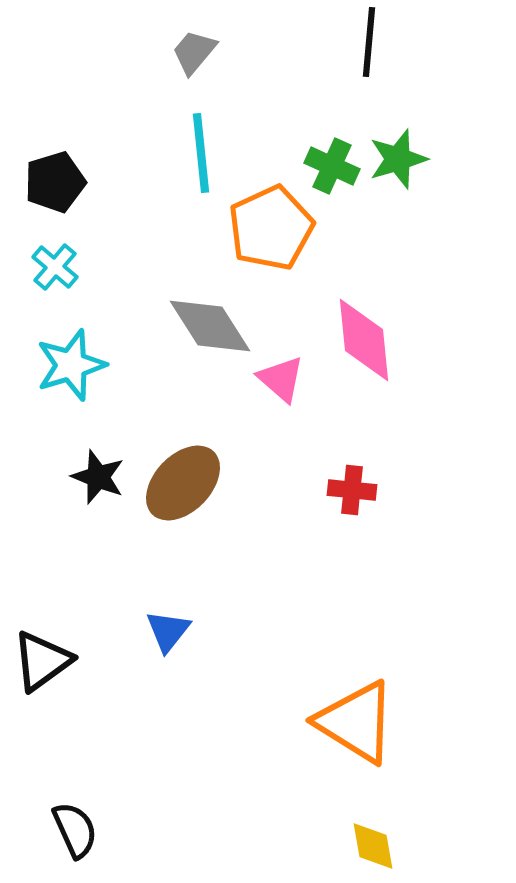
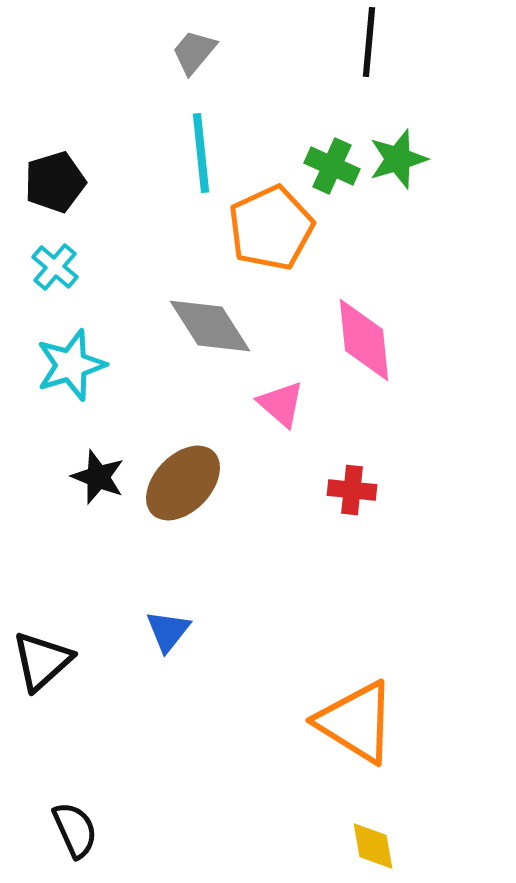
pink triangle: moved 25 px down
black triangle: rotated 6 degrees counterclockwise
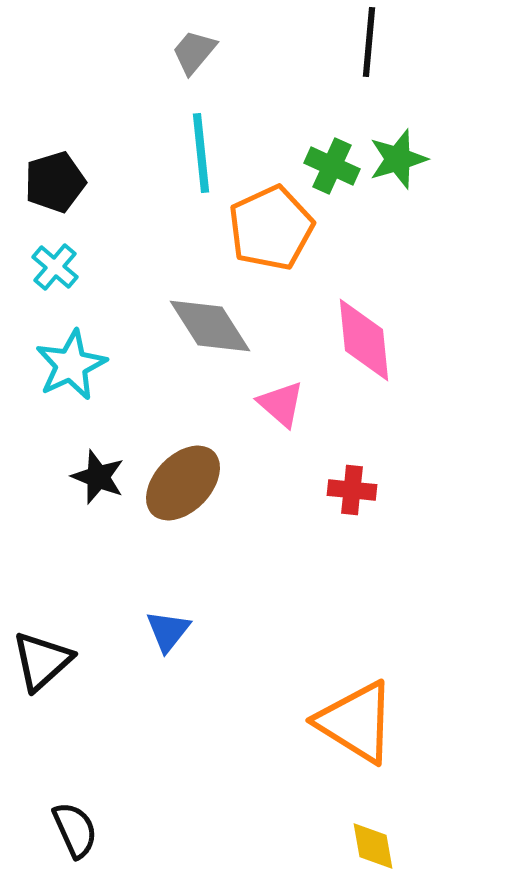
cyan star: rotated 8 degrees counterclockwise
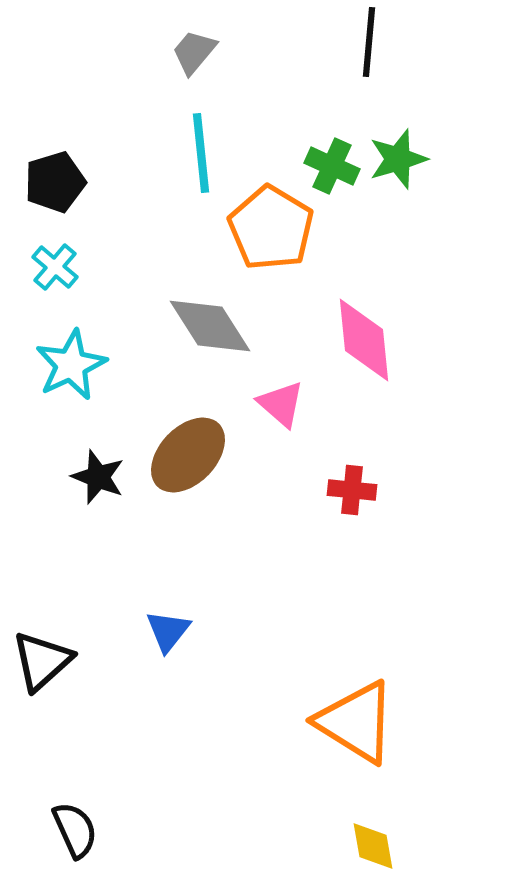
orange pentagon: rotated 16 degrees counterclockwise
brown ellipse: moved 5 px right, 28 px up
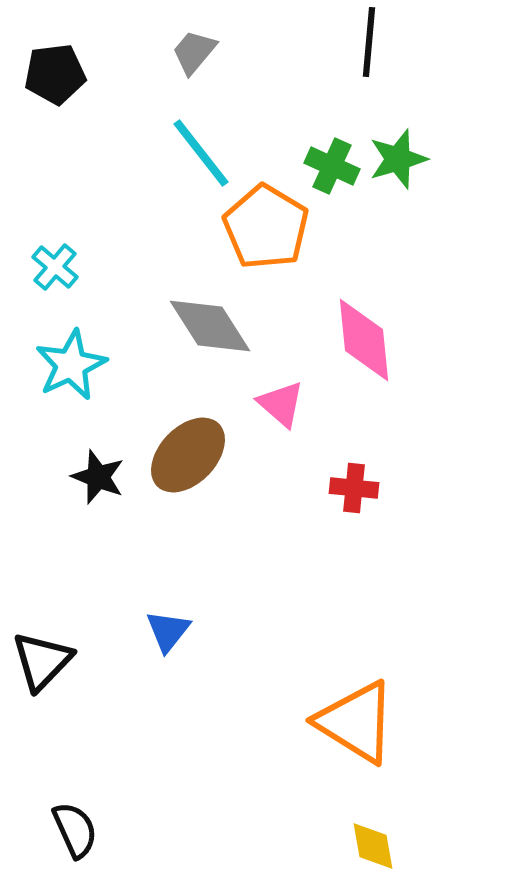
cyan line: rotated 32 degrees counterclockwise
black pentagon: moved 108 px up; rotated 10 degrees clockwise
orange pentagon: moved 5 px left, 1 px up
red cross: moved 2 px right, 2 px up
black triangle: rotated 4 degrees counterclockwise
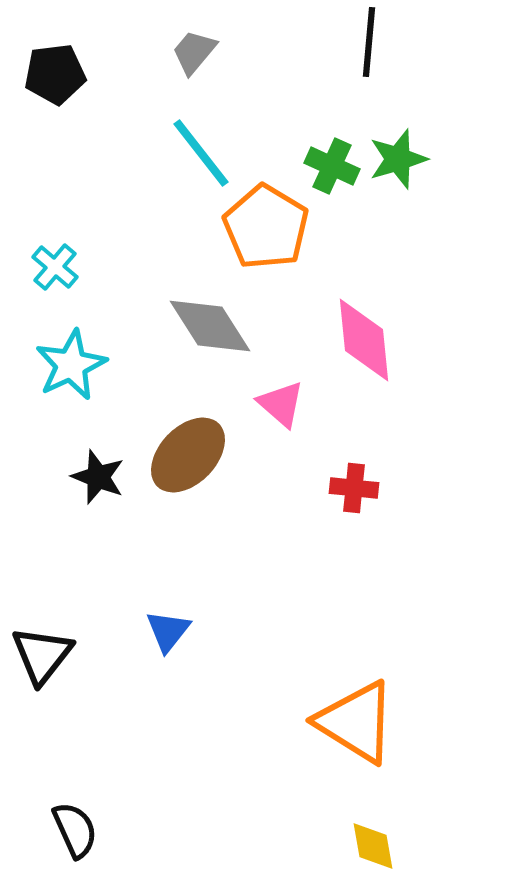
black triangle: moved 6 px up; rotated 6 degrees counterclockwise
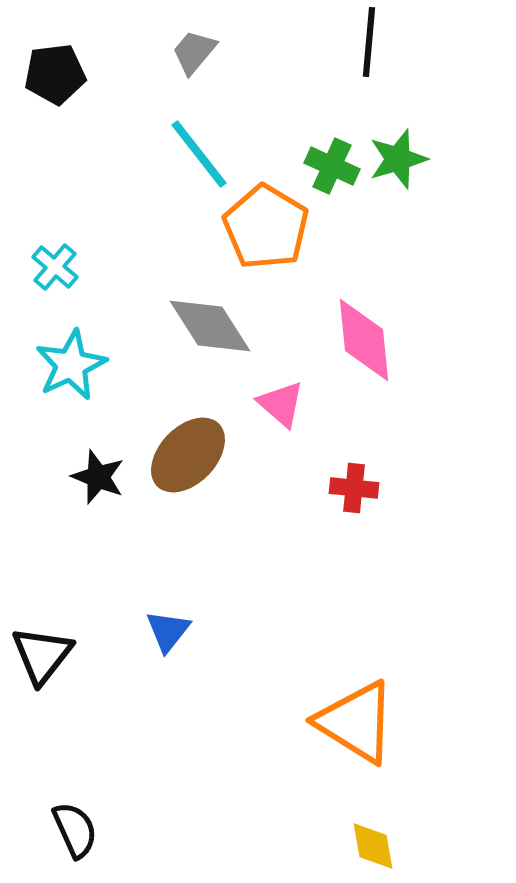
cyan line: moved 2 px left, 1 px down
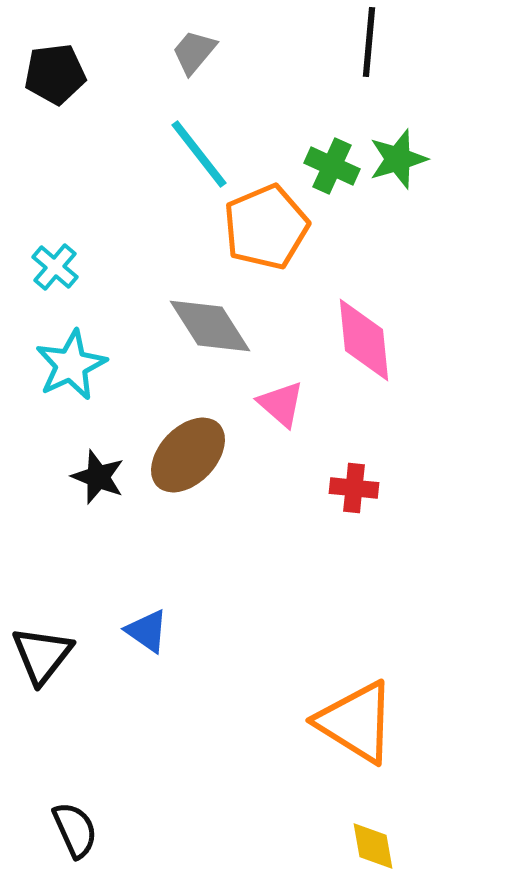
orange pentagon: rotated 18 degrees clockwise
blue triangle: moved 21 px left; rotated 33 degrees counterclockwise
